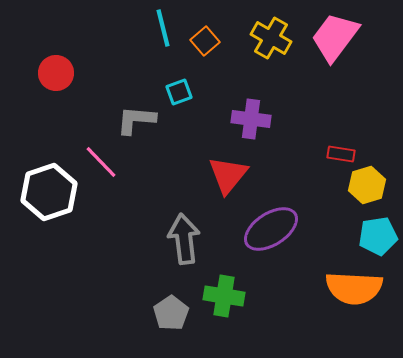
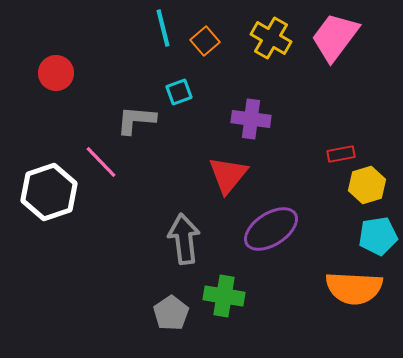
red rectangle: rotated 20 degrees counterclockwise
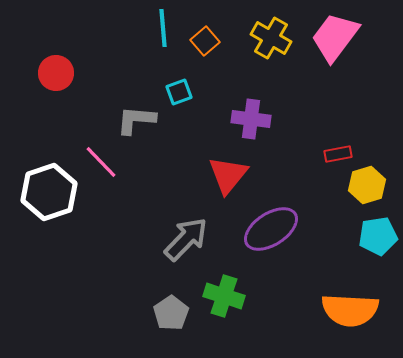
cyan line: rotated 9 degrees clockwise
red rectangle: moved 3 px left
gray arrow: moved 2 px right; rotated 51 degrees clockwise
orange semicircle: moved 4 px left, 22 px down
green cross: rotated 9 degrees clockwise
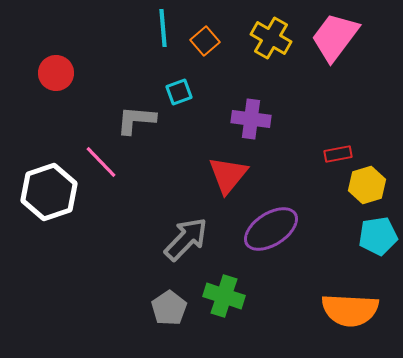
gray pentagon: moved 2 px left, 5 px up
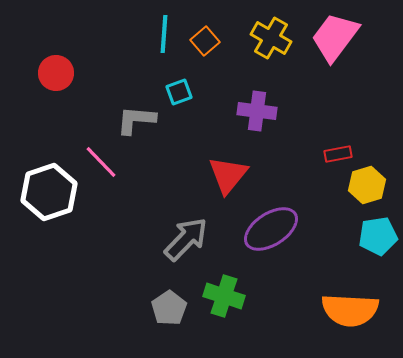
cyan line: moved 1 px right, 6 px down; rotated 9 degrees clockwise
purple cross: moved 6 px right, 8 px up
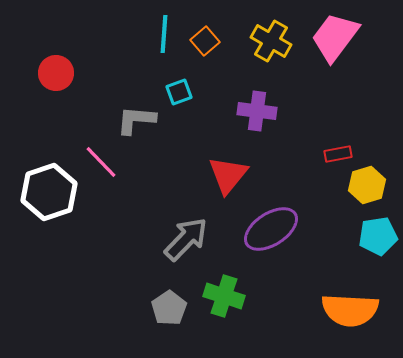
yellow cross: moved 3 px down
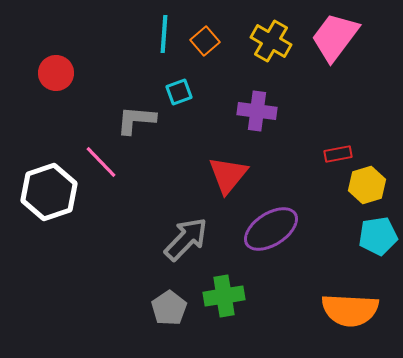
green cross: rotated 27 degrees counterclockwise
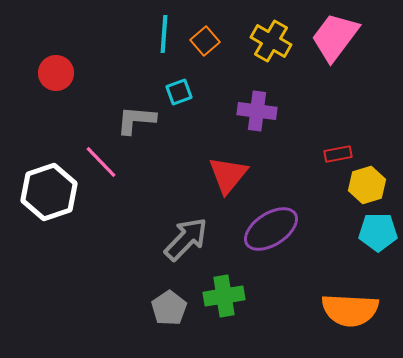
cyan pentagon: moved 4 px up; rotated 9 degrees clockwise
